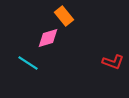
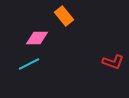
pink diamond: moved 11 px left; rotated 15 degrees clockwise
cyan line: moved 1 px right, 1 px down; rotated 60 degrees counterclockwise
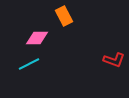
orange rectangle: rotated 12 degrees clockwise
red L-shape: moved 1 px right, 2 px up
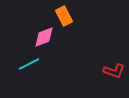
pink diamond: moved 7 px right, 1 px up; rotated 20 degrees counterclockwise
red L-shape: moved 11 px down
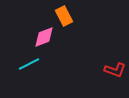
red L-shape: moved 1 px right, 1 px up
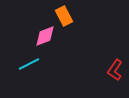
pink diamond: moved 1 px right, 1 px up
red L-shape: rotated 105 degrees clockwise
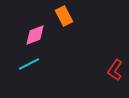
pink diamond: moved 10 px left, 1 px up
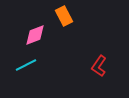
cyan line: moved 3 px left, 1 px down
red L-shape: moved 16 px left, 4 px up
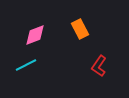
orange rectangle: moved 16 px right, 13 px down
